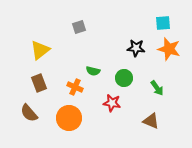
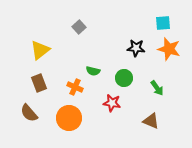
gray square: rotated 24 degrees counterclockwise
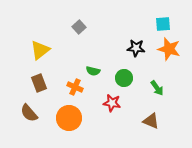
cyan square: moved 1 px down
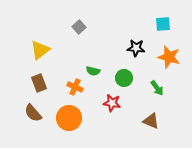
orange star: moved 8 px down
brown semicircle: moved 4 px right
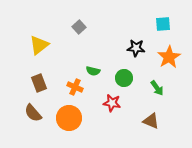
yellow triangle: moved 1 px left, 5 px up
orange star: rotated 25 degrees clockwise
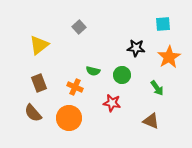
green circle: moved 2 px left, 3 px up
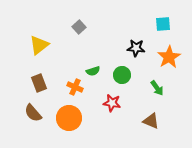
green semicircle: rotated 32 degrees counterclockwise
